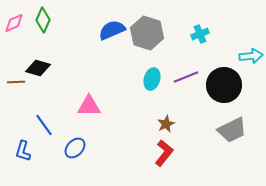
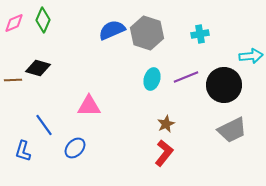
cyan cross: rotated 12 degrees clockwise
brown line: moved 3 px left, 2 px up
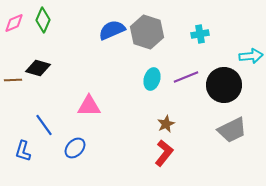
gray hexagon: moved 1 px up
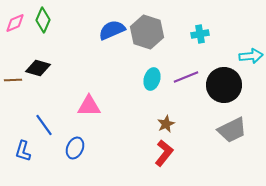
pink diamond: moved 1 px right
blue ellipse: rotated 20 degrees counterclockwise
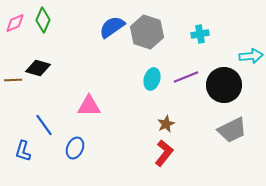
blue semicircle: moved 3 px up; rotated 12 degrees counterclockwise
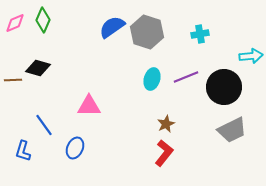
black circle: moved 2 px down
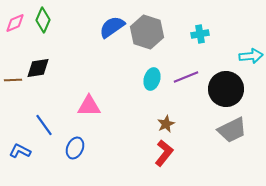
black diamond: rotated 25 degrees counterclockwise
black circle: moved 2 px right, 2 px down
blue L-shape: moved 3 px left; rotated 100 degrees clockwise
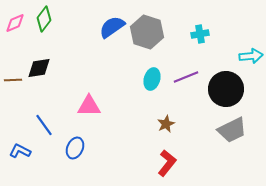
green diamond: moved 1 px right, 1 px up; rotated 15 degrees clockwise
black diamond: moved 1 px right
red L-shape: moved 3 px right, 10 px down
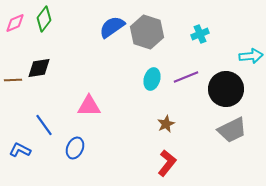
cyan cross: rotated 12 degrees counterclockwise
blue L-shape: moved 1 px up
